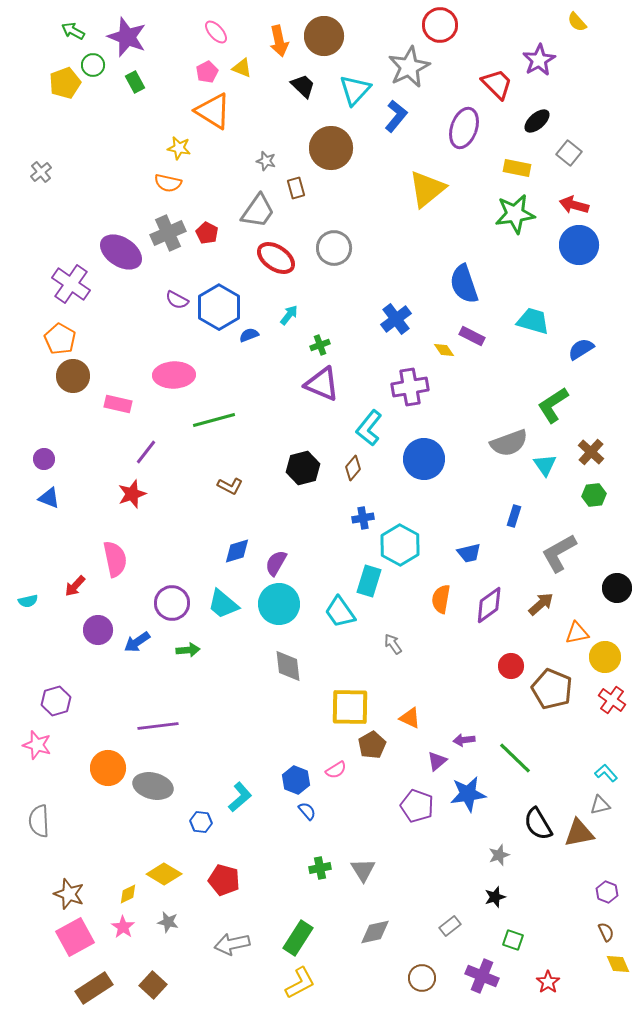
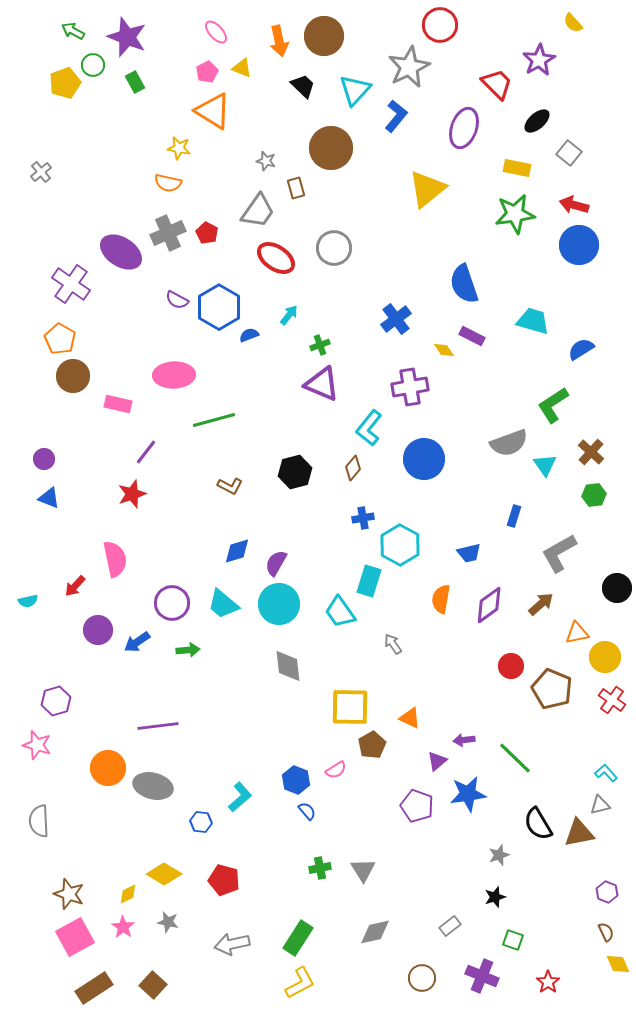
yellow semicircle at (577, 22): moved 4 px left, 1 px down
black hexagon at (303, 468): moved 8 px left, 4 px down
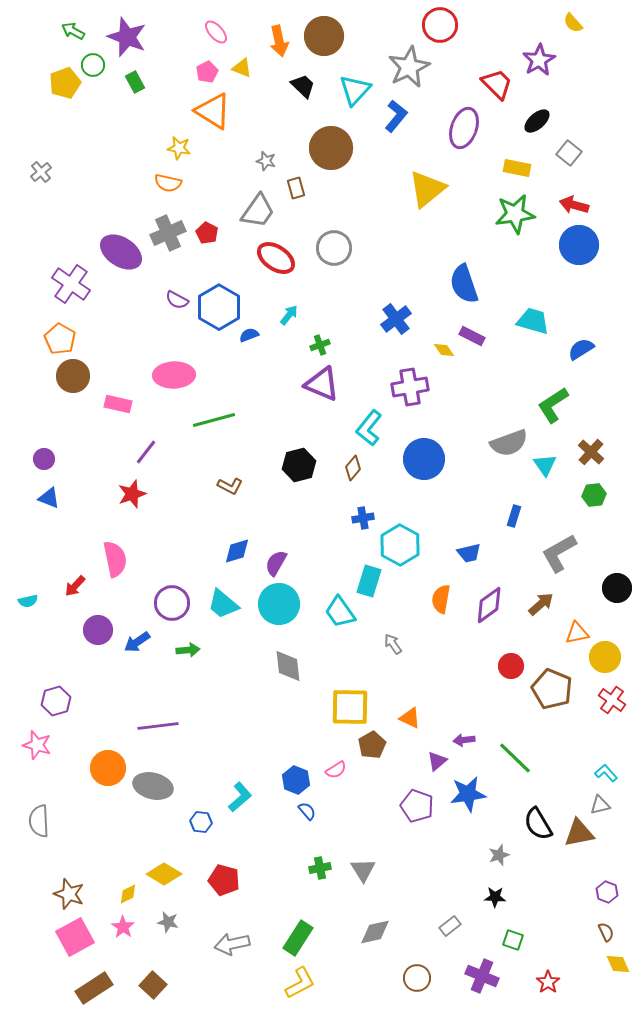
black hexagon at (295, 472): moved 4 px right, 7 px up
black star at (495, 897): rotated 20 degrees clockwise
brown circle at (422, 978): moved 5 px left
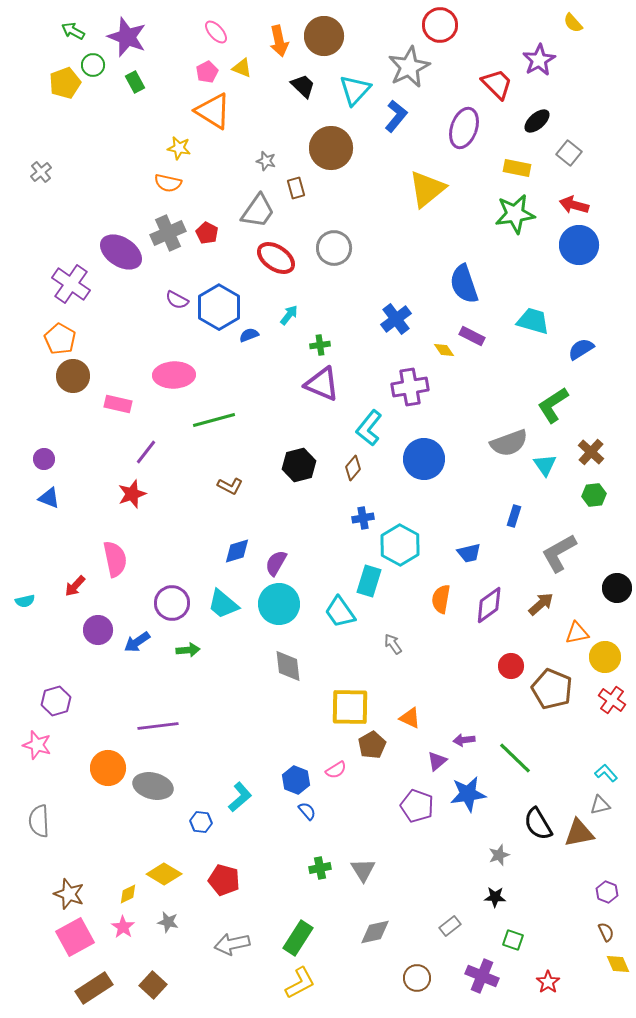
green cross at (320, 345): rotated 12 degrees clockwise
cyan semicircle at (28, 601): moved 3 px left
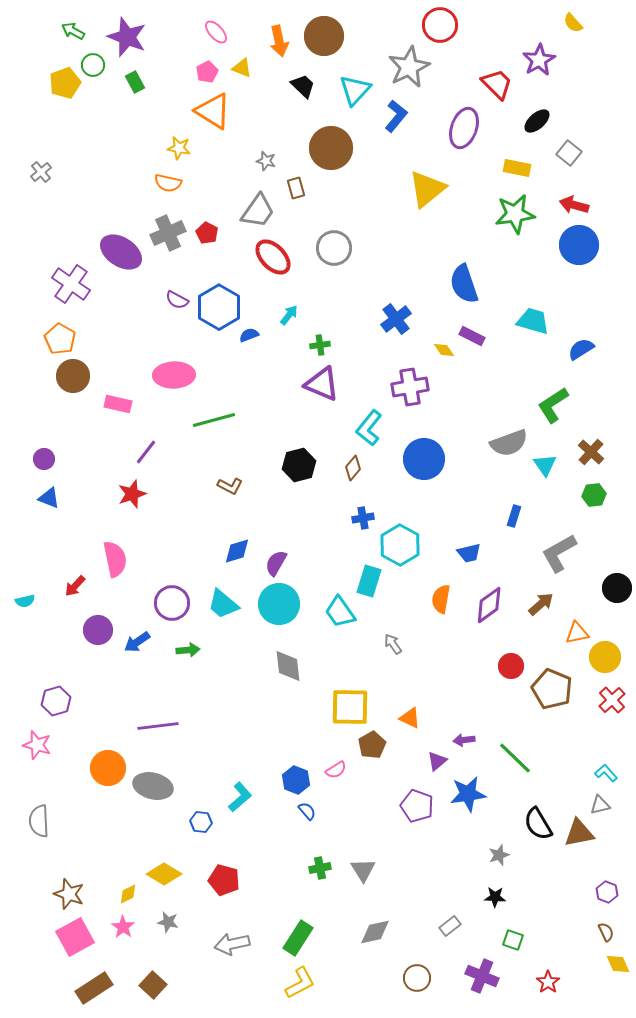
red ellipse at (276, 258): moved 3 px left, 1 px up; rotated 12 degrees clockwise
red cross at (612, 700): rotated 12 degrees clockwise
